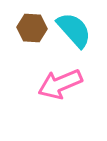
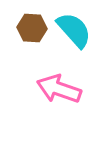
pink arrow: moved 1 px left, 5 px down; rotated 42 degrees clockwise
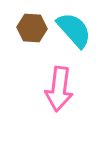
pink arrow: rotated 102 degrees counterclockwise
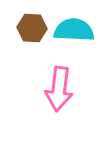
cyan semicircle: rotated 45 degrees counterclockwise
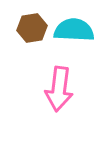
brown hexagon: rotated 12 degrees counterclockwise
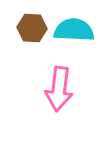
brown hexagon: rotated 12 degrees clockwise
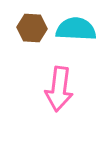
cyan semicircle: moved 2 px right, 1 px up
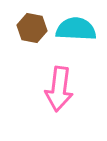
brown hexagon: rotated 8 degrees clockwise
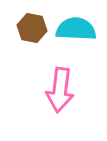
pink arrow: moved 1 px right, 1 px down
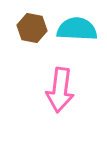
cyan semicircle: moved 1 px right
